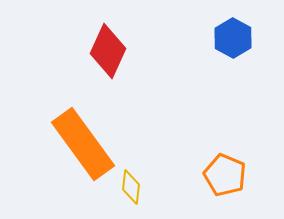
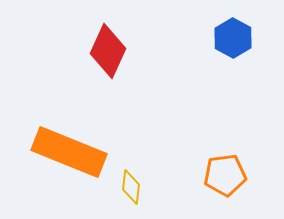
orange rectangle: moved 14 px left, 8 px down; rotated 32 degrees counterclockwise
orange pentagon: rotated 30 degrees counterclockwise
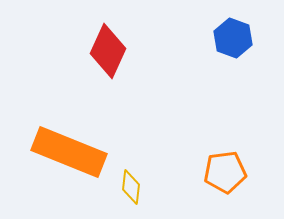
blue hexagon: rotated 9 degrees counterclockwise
orange pentagon: moved 3 px up
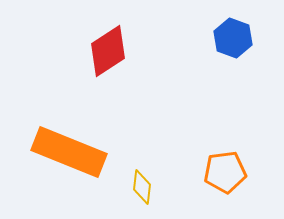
red diamond: rotated 32 degrees clockwise
yellow diamond: moved 11 px right
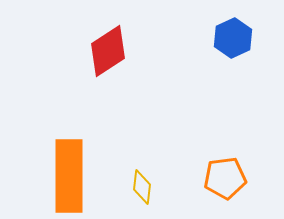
blue hexagon: rotated 15 degrees clockwise
orange rectangle: moved 24 px down; rotated 68 degrees clockwise
orange pentagon: moved 6 px down
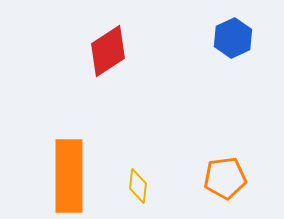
yellow diamond: moved 4 px left, 1 px up
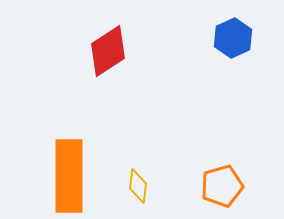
orange pentagon: moved 3 px left, 8 px down; rotated 9 degrees counterclockwise
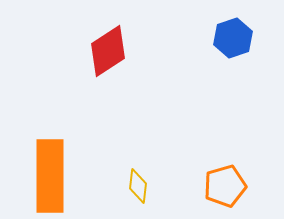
blue hexagon: rotated 6 degrees clockwise
orange rectangle: moved 19 px left
orange pentagon: moved 3 px right
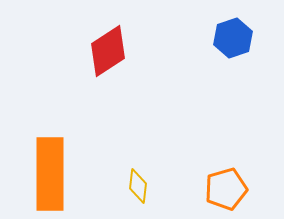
orange rectangle: moved 2 px up
orange pentagon: moved 1 px right, 3 px down
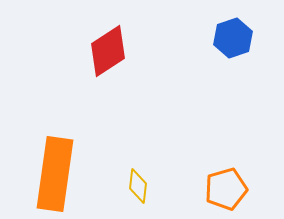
orange rectangle: moved 5 px right; rotated 8 degrees clockwise
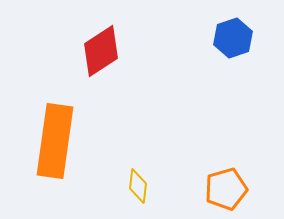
red diamond: moved 7 px left
orange rectangle: moved 33 px up
